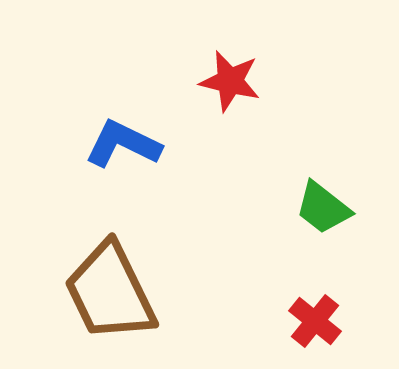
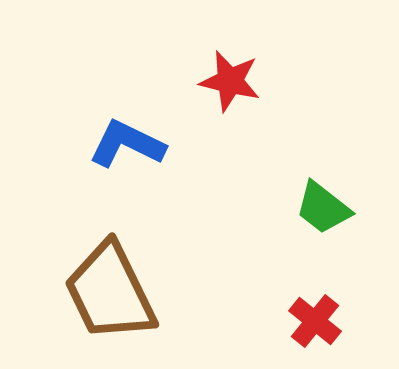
blue L-shape: moved 4 px right
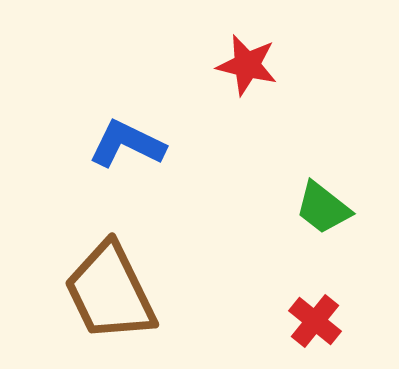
red star: moved 17 px right, 16 px up
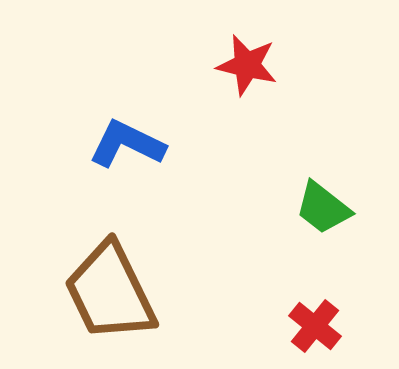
red cross: moved 5 px down
